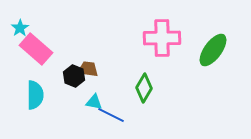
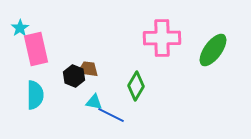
pink rectangle: rotated 36 degrees clockwise
green diamond: moved 8 px left, 2 px up
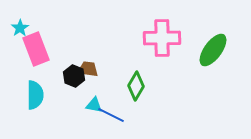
pink rectangle: rotated 8 degrees counterclockwise
cyan triangle: moved 3 px down
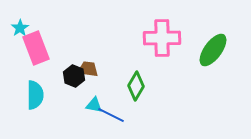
pink rectangle: moved 1 px up
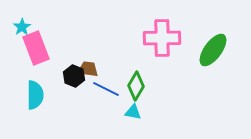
cyan star: moved 2 px right, 1 px up
cyan triangle: moved 39 px right, 7 px down
blue line: moved 5 px left, 26 px up
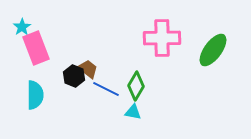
brown trapezoid: rotated 30 degrees clockwise
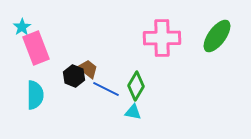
green ellipse: moved 4 px right, 14 px up
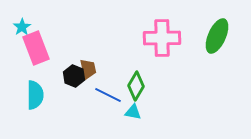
green ellipse: rotated 12 degrees counterclockwise
brown trapezoid: rotated 40 degrees clockwise
blue line: moved 2 px right, 6 px down
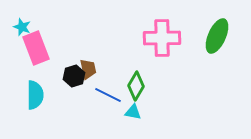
cyan star: rotated 18 degrees counterclockwise
black hexagon: rotated 20 degrees clockwise
